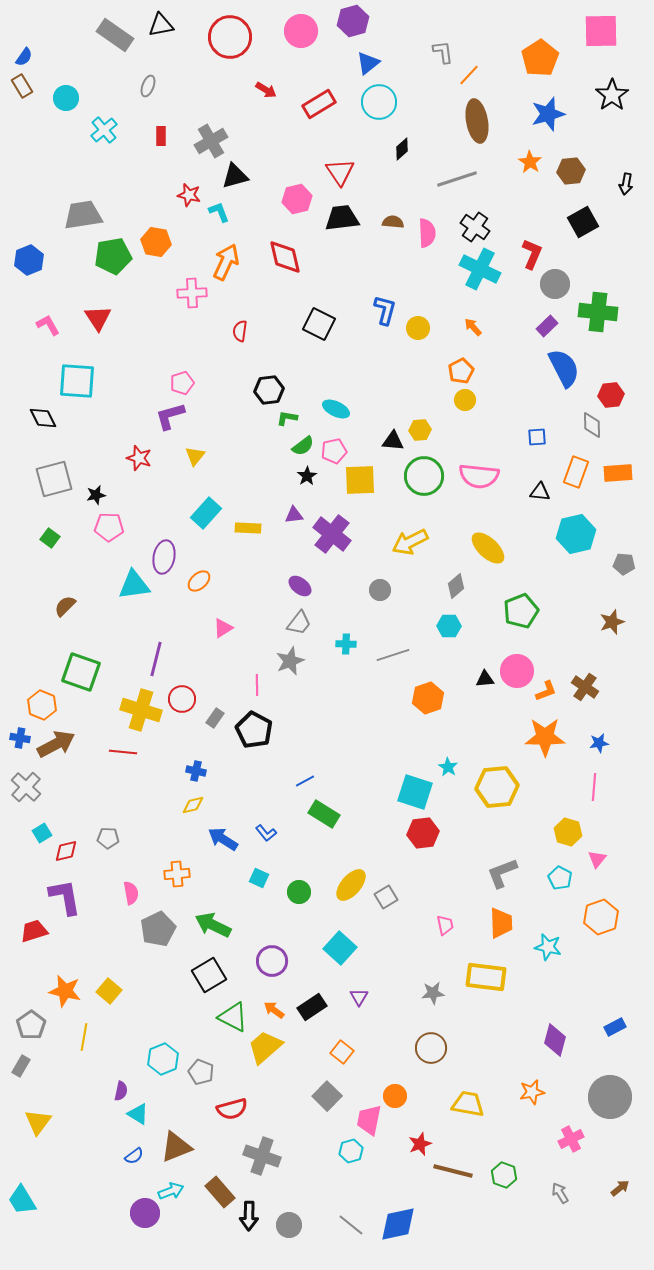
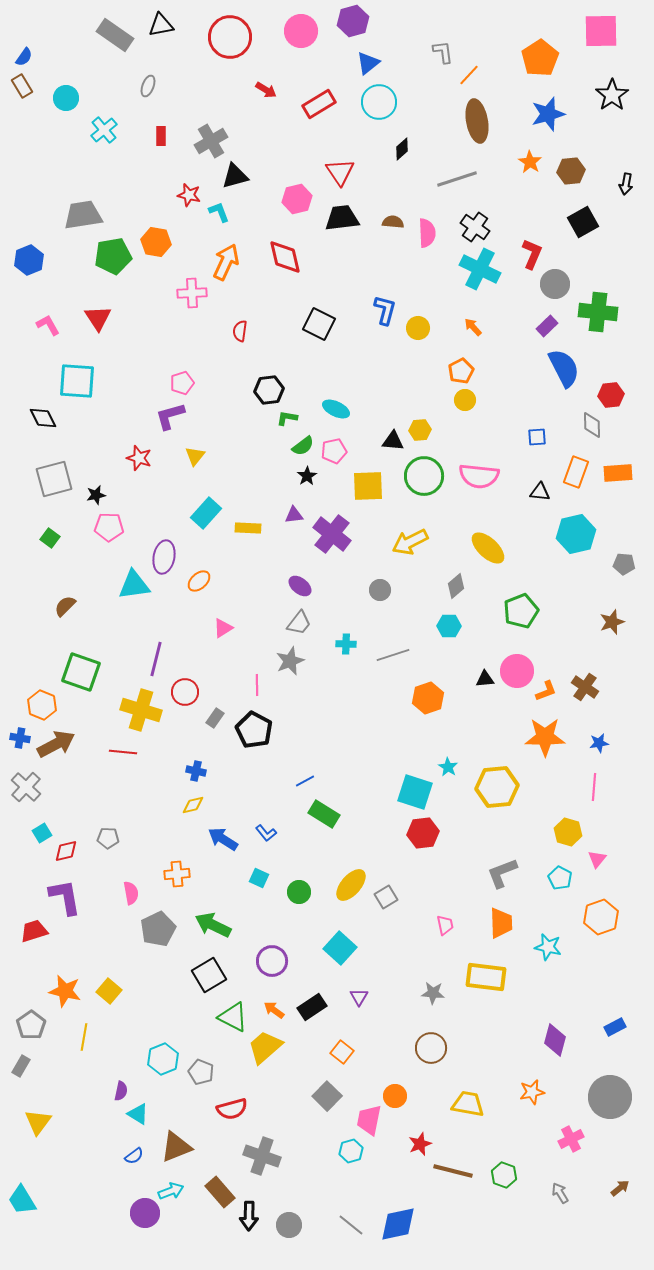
yellow square at (360, 480): moved 8 px right, 6 px down
red circle at (182, 699): moved 3 px right, 7 px up
gray star at (433, 993): rotated 10 degrees clockwise
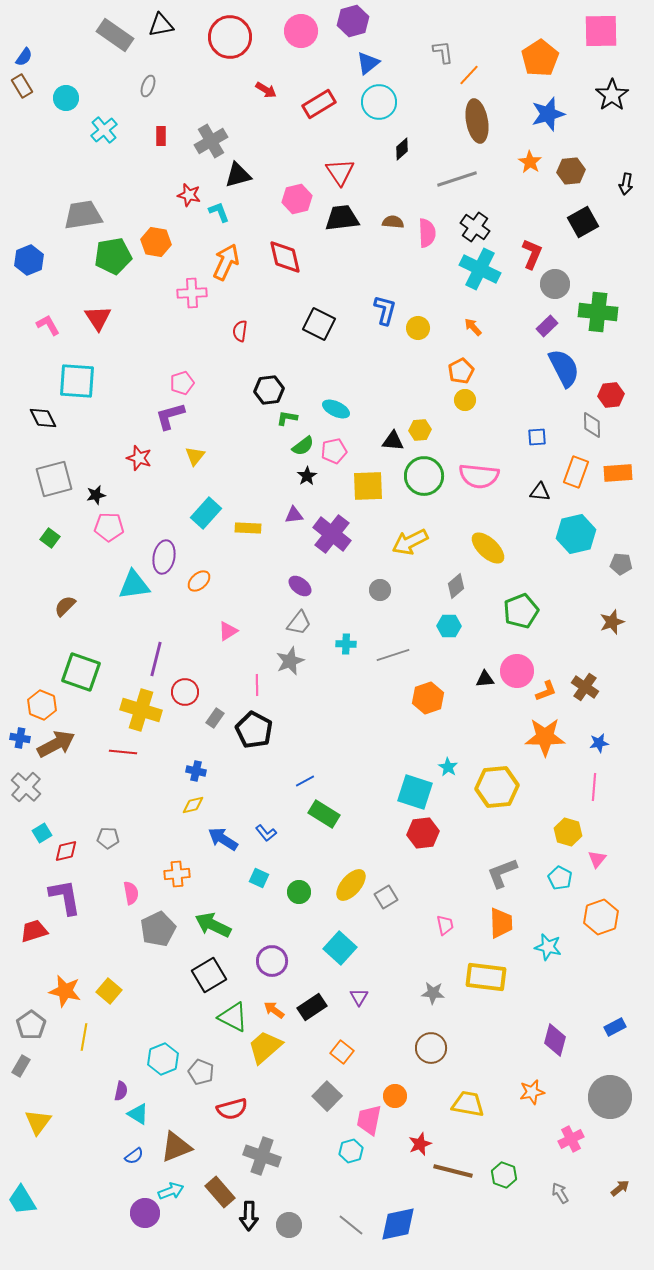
black triangle at (235, 176): moved 3 px right, 1 px up
gray pentagon at (624, 564): moved 3 px left
pink triangle at (223, 628): moved 5 px right, 3 px down
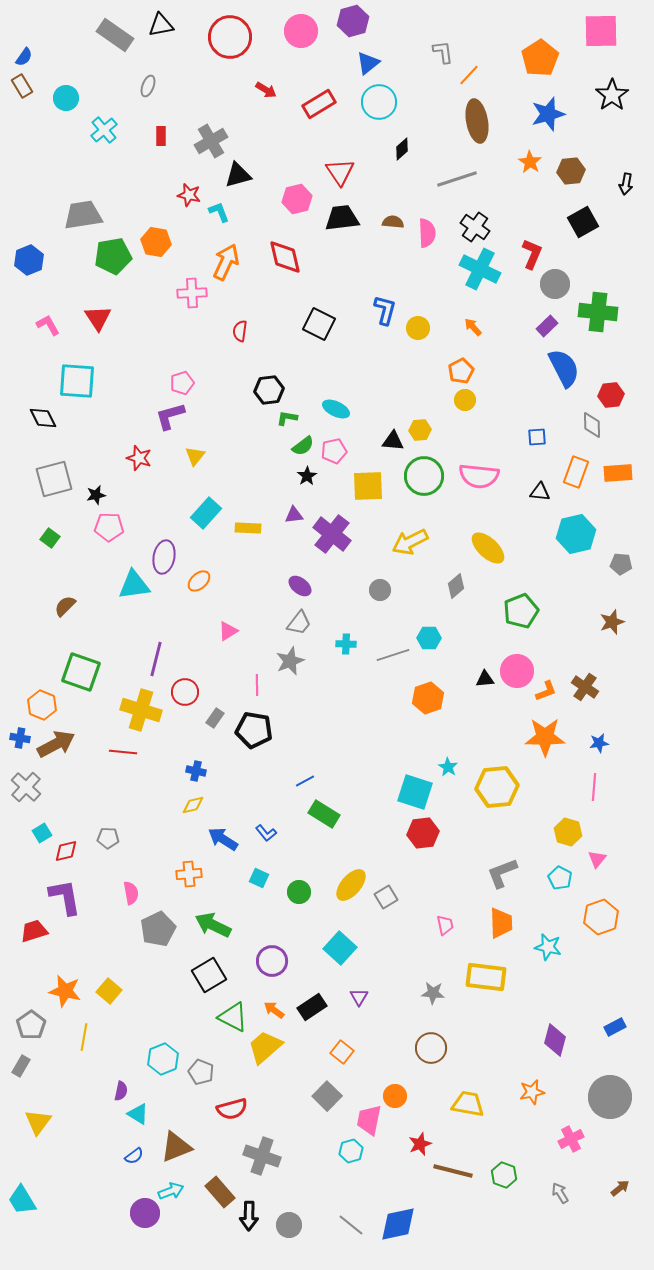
cyan hexagon at (449, 626): moved 20 px left, 12 px down
black pentagon at (254, 730): rotated 18 degrees counterclockwise
orange cross at (177, 874): moved 12 px right
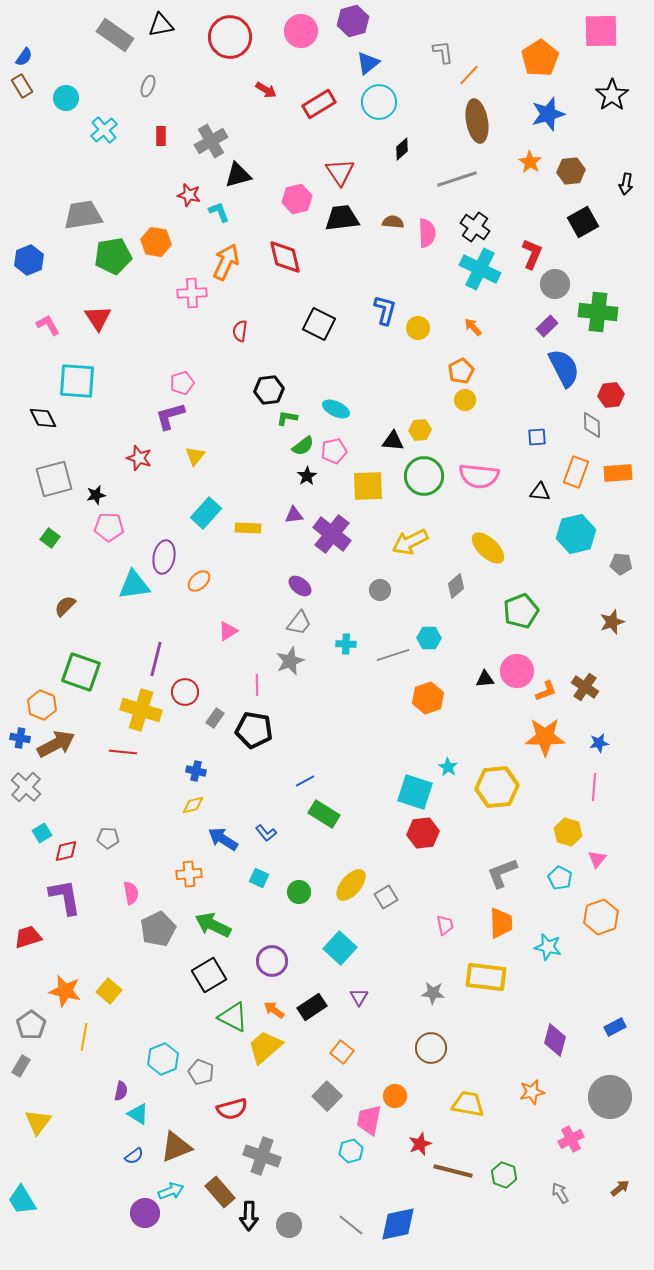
red trapezoid at (34, 931): moved 6 px left, 6 px down
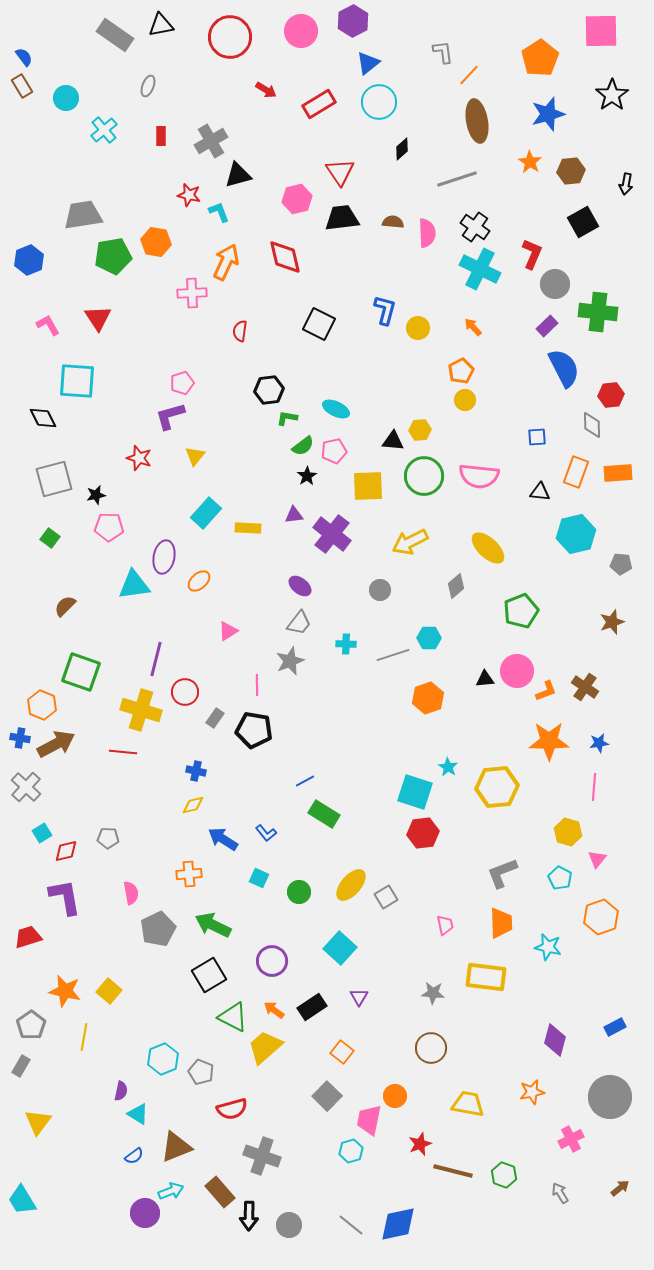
purple hexagon at (353, 21): rotated 12 degrees counterclockwise
blue semicircle at (24, 57): rotated 72 degrees counterclockwise
orange star at (545, 737): moved 4 px right, 4 px down
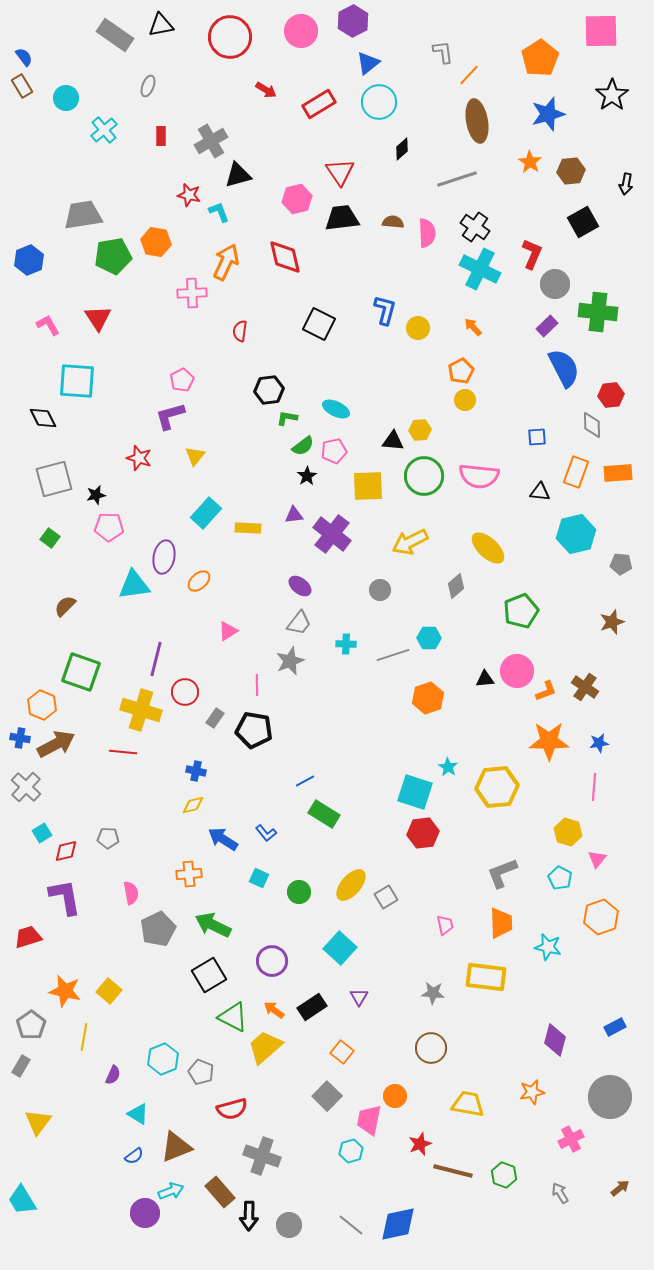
pink pentagon at (182, 383): moved 3 px up; rotated 10 degrees counterclockwise
purple semicircle at (121, 1091): moved 8 px left, 16 px up; rotated 12 degrees clockwise
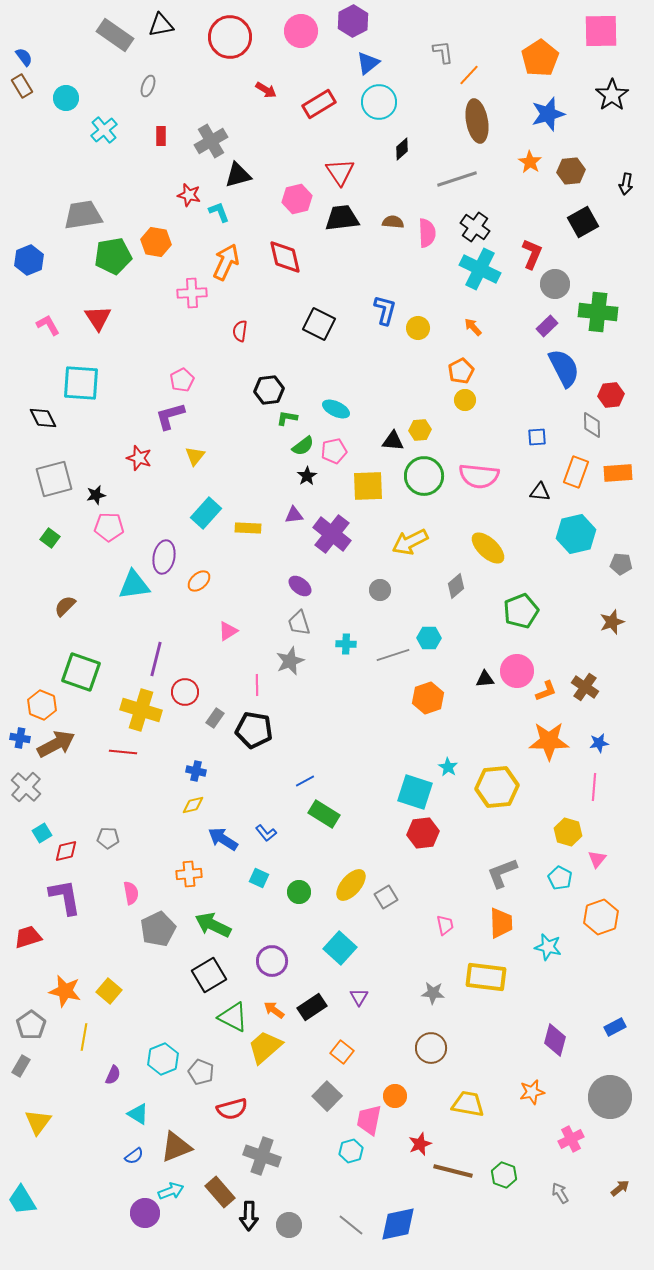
cyan square at (77, 381): moved 4 px right, 2 px down
gray trapezoid at (299, 623): rotated 124 degrees clockwise
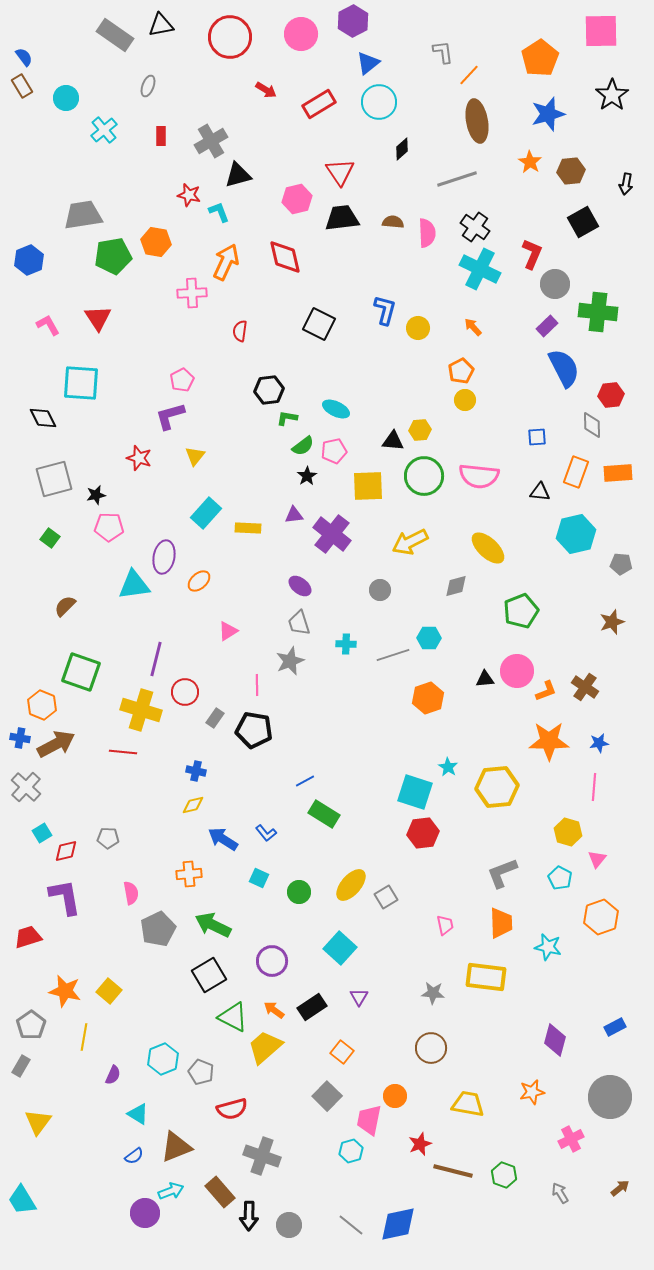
pink circle at (301, 31): moved 3 px down
gray diamond at (456, 586): rotated 25 degrees clockwise
